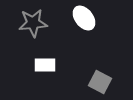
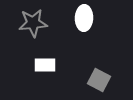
white ellipse: rotated 40 degrees clockwise
gray square: moved 1 px left, 2 px up
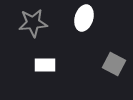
white ellipse: rotated 15 degrees clockwise
gray square: moved 15 px right, 16 px up
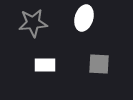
gray square: moved 15 px left; rotated 25 degrees counterclockwise
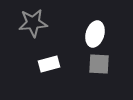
white ellipse: moved 11 px right, 16 px down
white rectangle: moved 4 px right, 1 px up; rotated 15 degrees counterclockwise
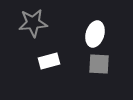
white rectangle: moved 3 px up
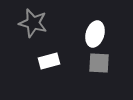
gray star: rotated 20 degrees clockwise
gray square: moved 1 px up
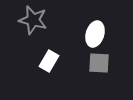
gray star: moved 3 px up
white rectangle: rotated 45 degrees counterclockwise
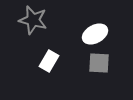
white ellipse: rotated 45 degrees clockwise
